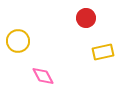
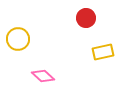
yellow circle: moved 2 px up
pink diamond: rotated 20 degrees counterclockwise
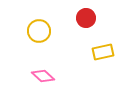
yellow circle: moved 21 px right, 8 px up
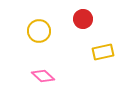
red circle: moved 3 px left, 1 px down
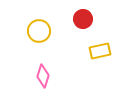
yellow rectangle: moved 3 px left, 1 px up
pink diamond: rotated 65 degrees clockwise
